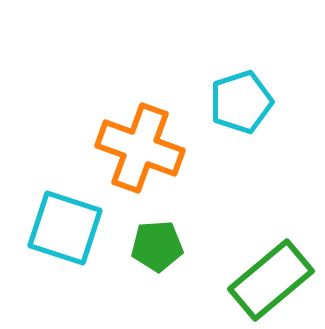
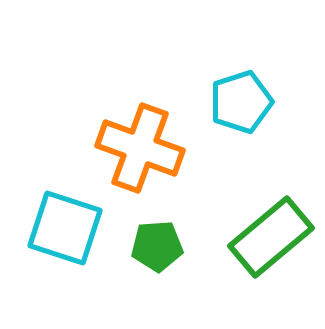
green rectangle: moved 43 px up
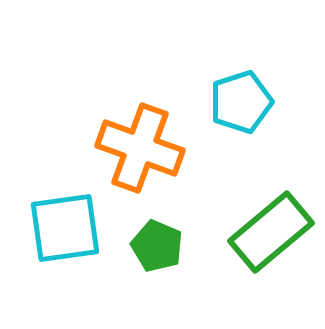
cyan square: rotated 26 degrees counterclockwise
green rectangle: moved 5 px up
green pentagon: rotated 27 degrees clockwise
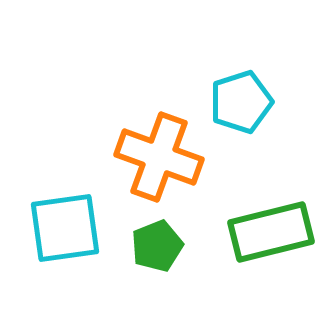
orange cross: moved 19 px right, 9 px down
green rectangle: rotated 26 degrees clockwise
green pentagon: rotated 27 degrees clockwise
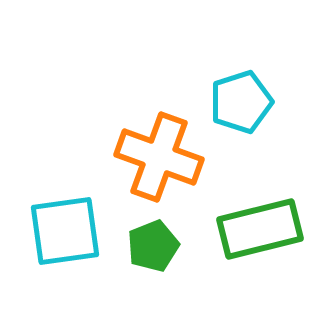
cyan square: moved 3 px down
green rectangle: moved 11 px left, 3 px up
green pentagon: moved 4 px left
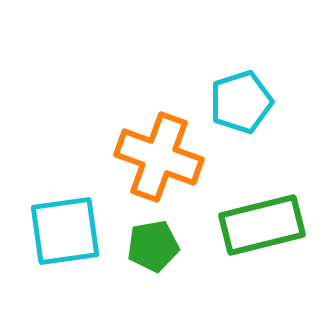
green rectangle: moved 2 px right, 4 px up
green pentagon: rotated 12 degrees clockwise
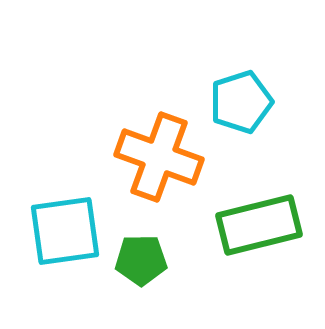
green rectangle: moved 3 px left
green pentagon: moved 12 px left, 14 px down; rotated 9 degrees clockwise
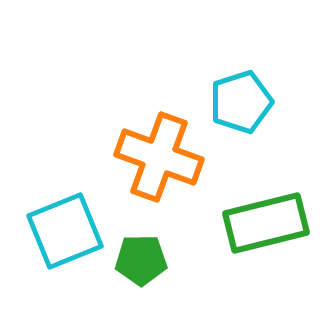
green rectangle: moved 7 px right, 2 px up
cyan square: rotated 14 degrees counterclockwise
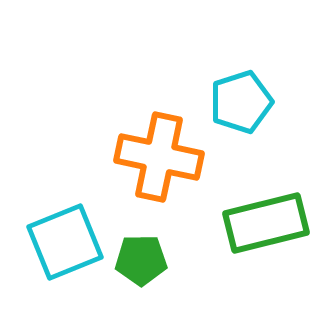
orange cross: rotated 8 degrees counterclockwise
cyan square: moved 11 px down
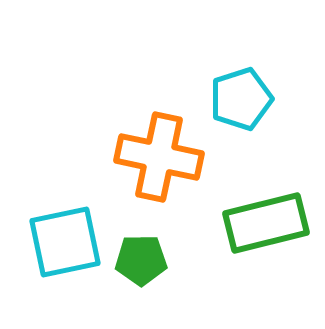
cyan pentagon: moved 3 px up
cyan square: rotated 10 degrees clockwise
